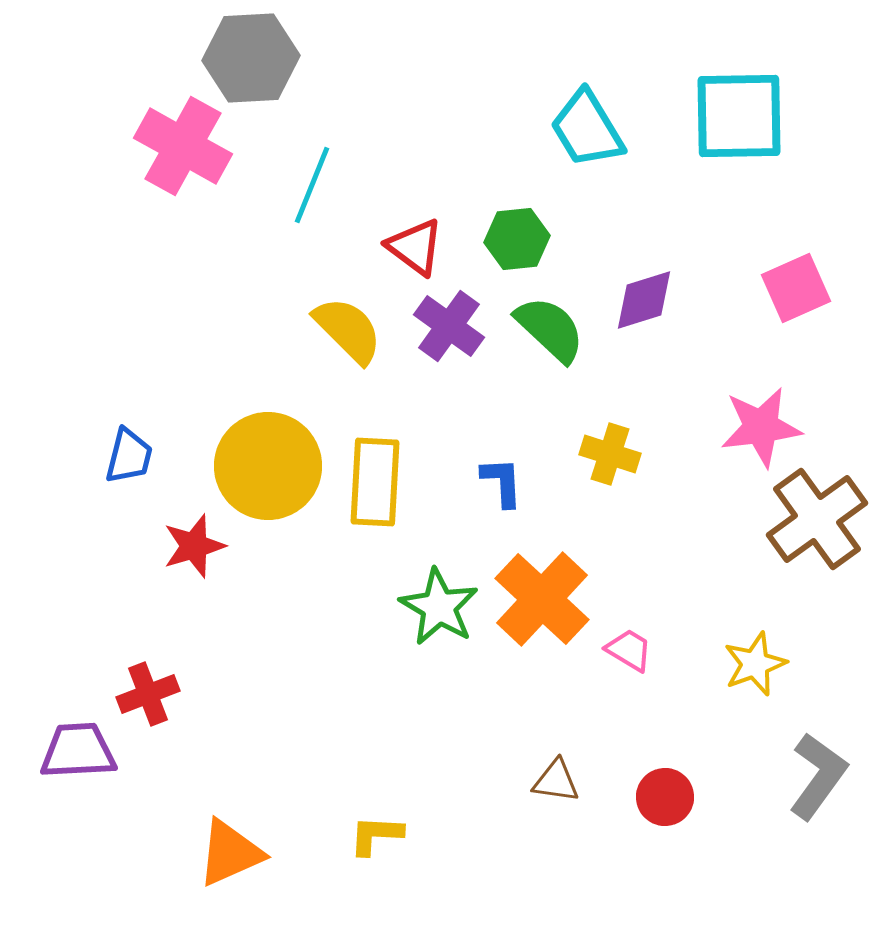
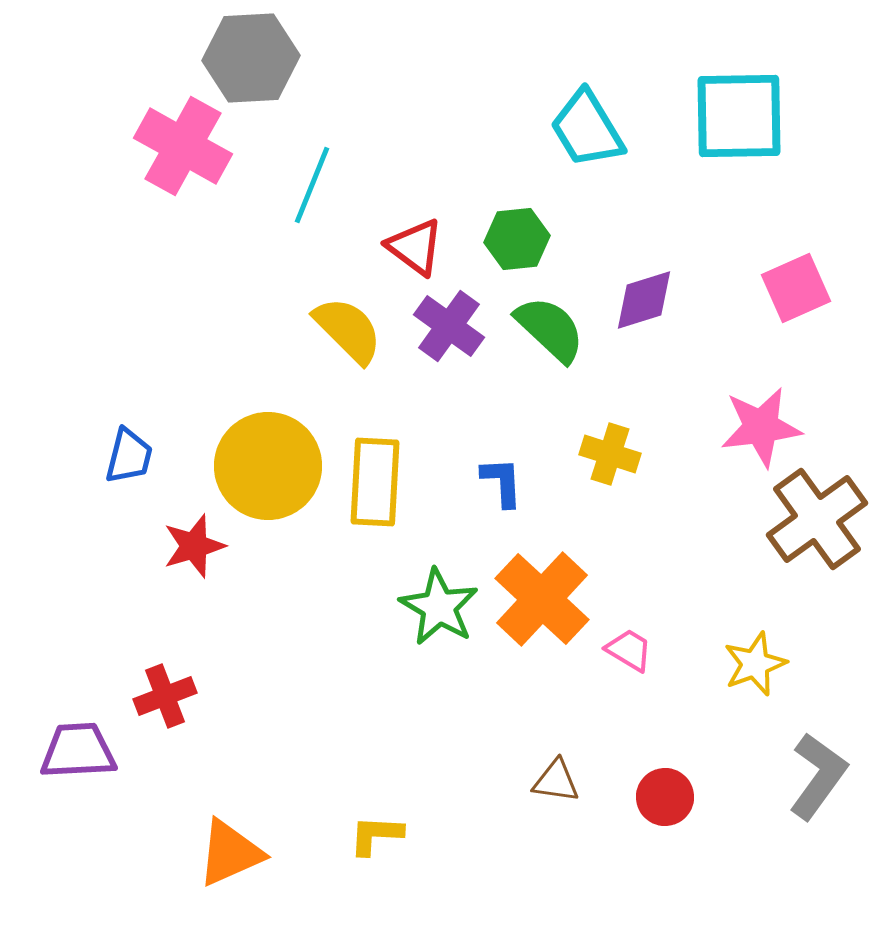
red cross: moved 17 px right, 2 px down
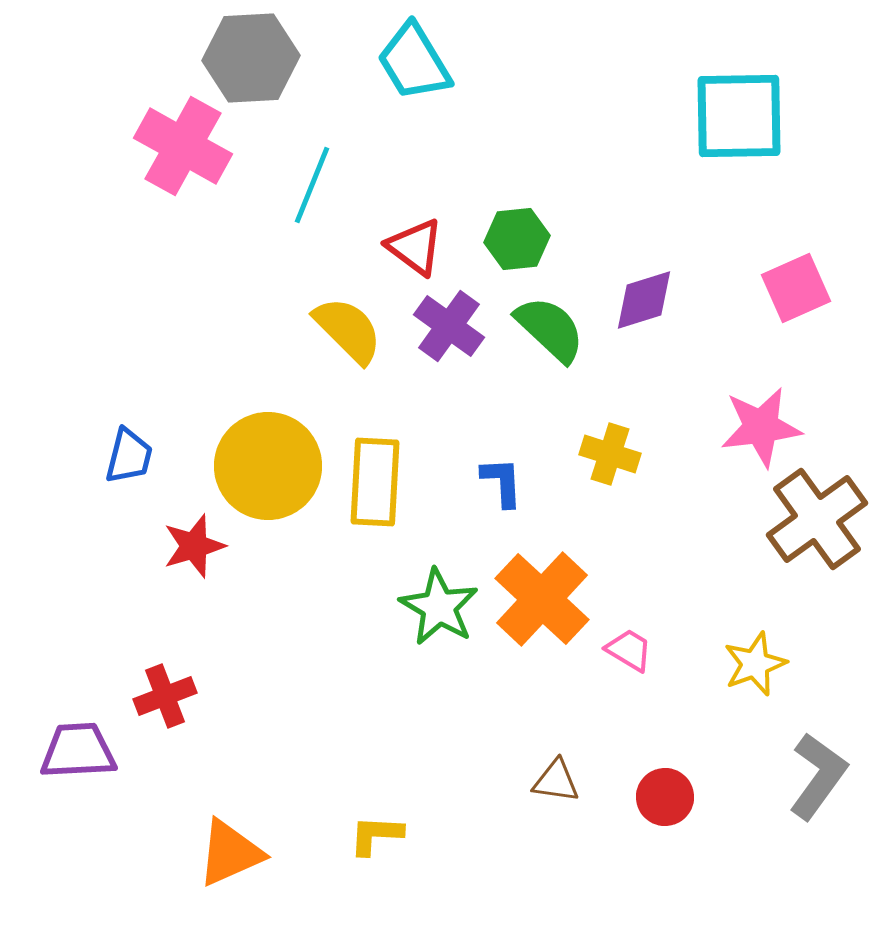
cyan trapezoid: moved 173 px left, 67 px up
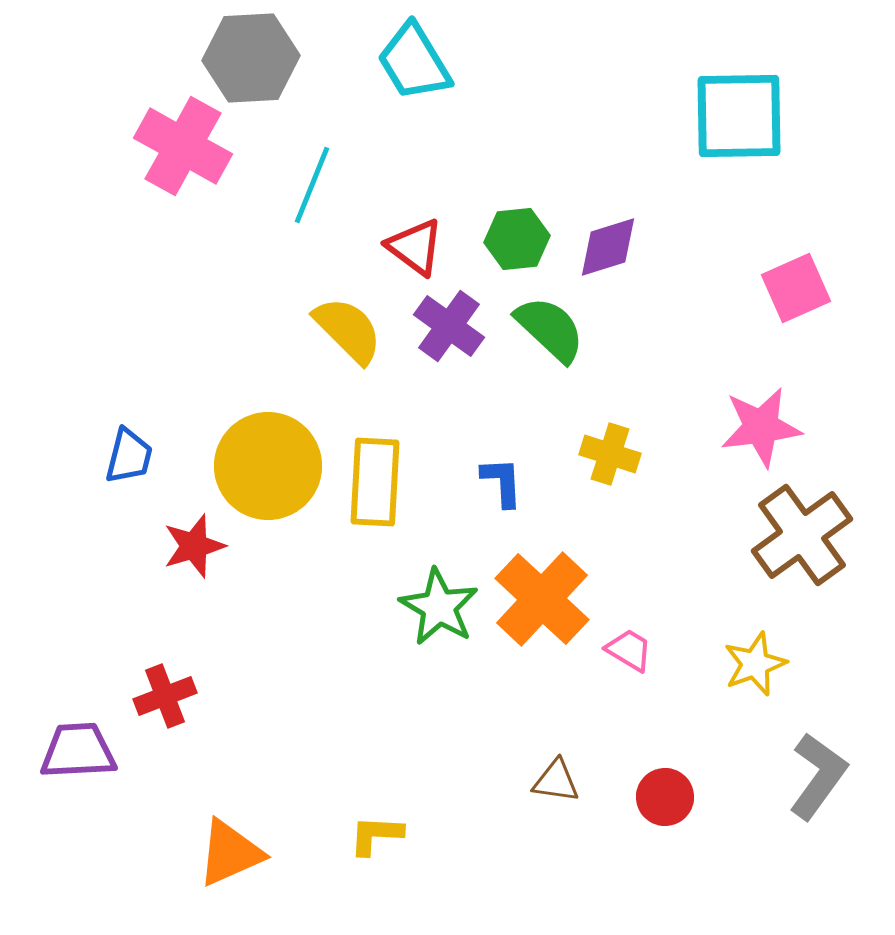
purple diamond: moved 36 px left, 53 px up
brown cross: moved 15 px left, 16 px down
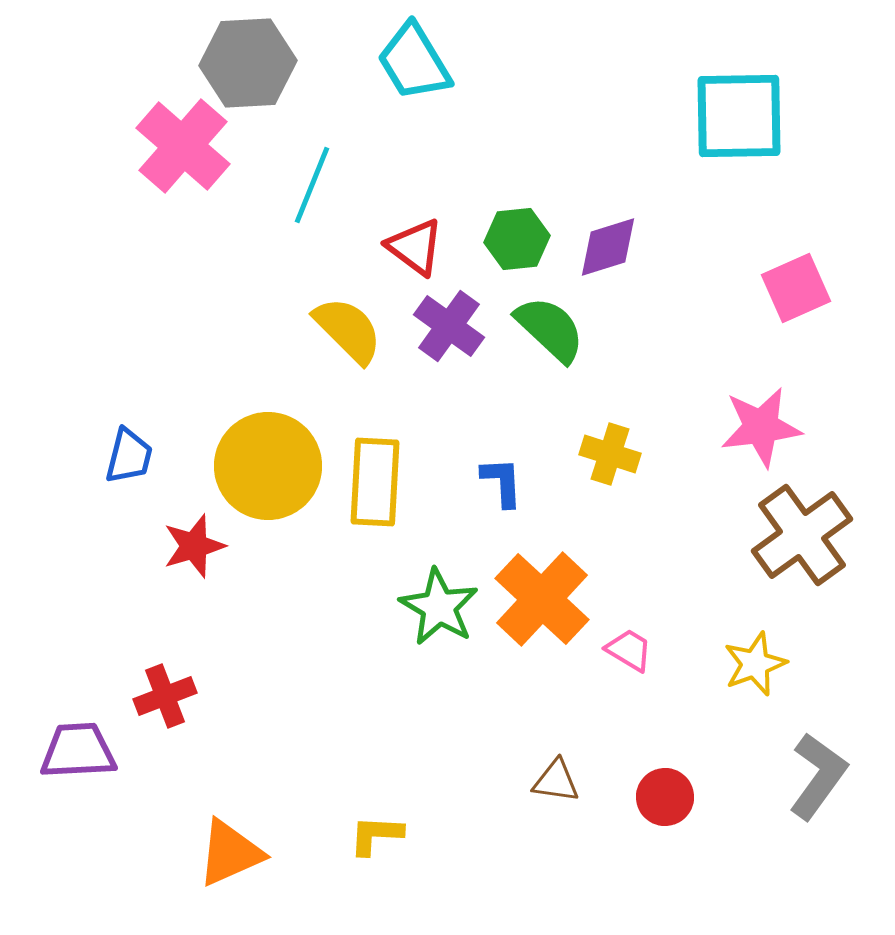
gray hexagon: moved 3 px left, 5 px down
pink cross: rotated 12 degrees clockwise
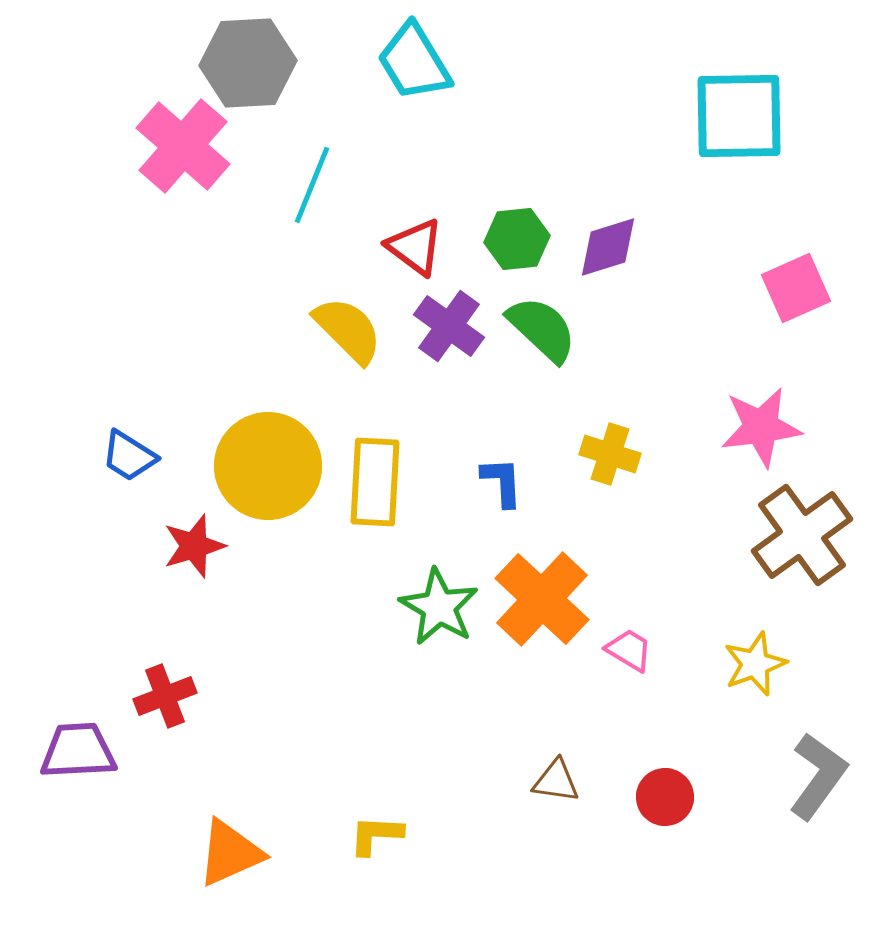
green semicircle: moved 8 px left
blue trapezoid: rotated 108 degrees clockwise
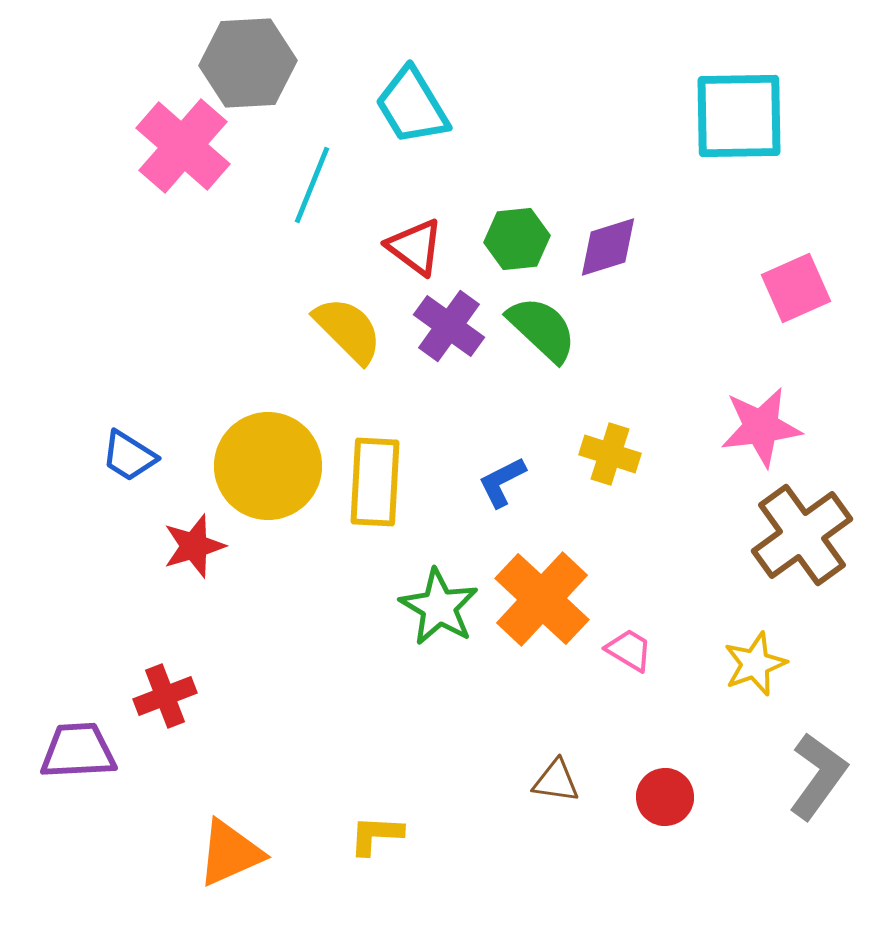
cyan trapezoid: moved 2 px left, 44 px down
blue L-shape: rotated 114 degrees counterclockwise
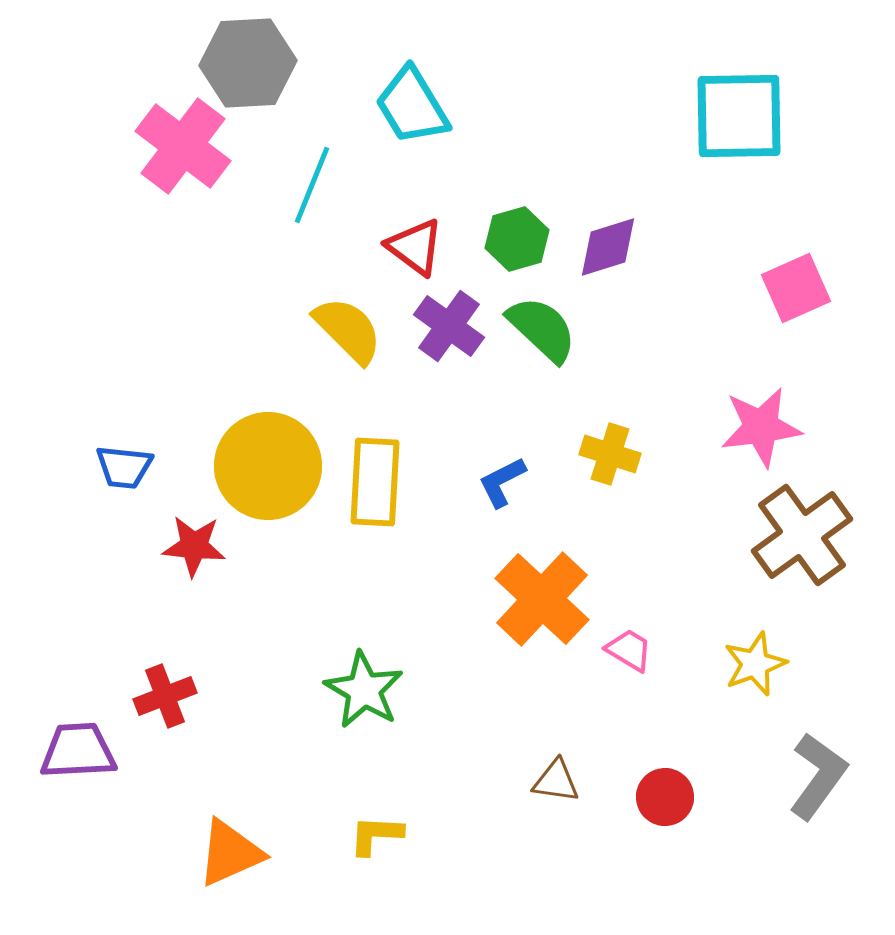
pink cross: rotated 4 degrees counterclockwise
green hexagon: rotated 10 degrees counterclockwise
blue trapezoid: moved 5 px left, 11 px down; rotated 26 degrees counterclockwise
red star: rotated 22 degrees clockwise
green star: moved 75 px left, 83 px down
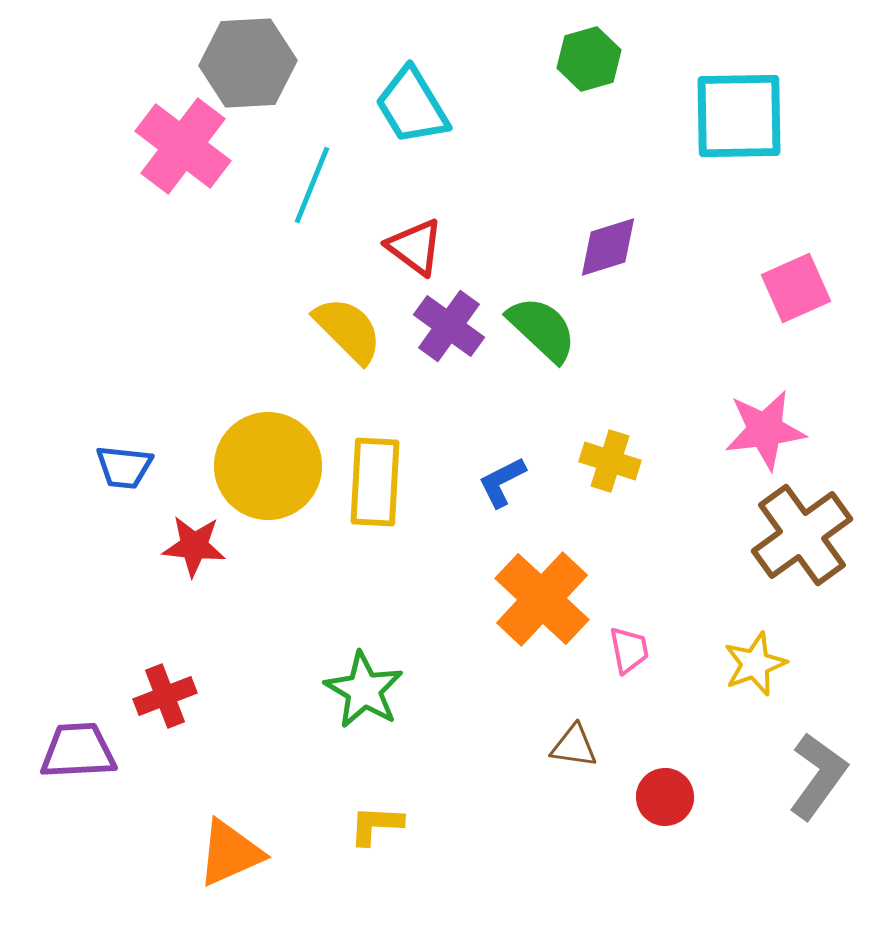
green hexagon: moved 72 px right, 180 px up
pink star: moved 4 px right, 3 px down
yellow cross: moved 7 px down
pink trapezoid: rotated 48 degrees clockwise
brown triangle: moved 18 px right, 35 px up
yellow L-shape: moved 10 px up
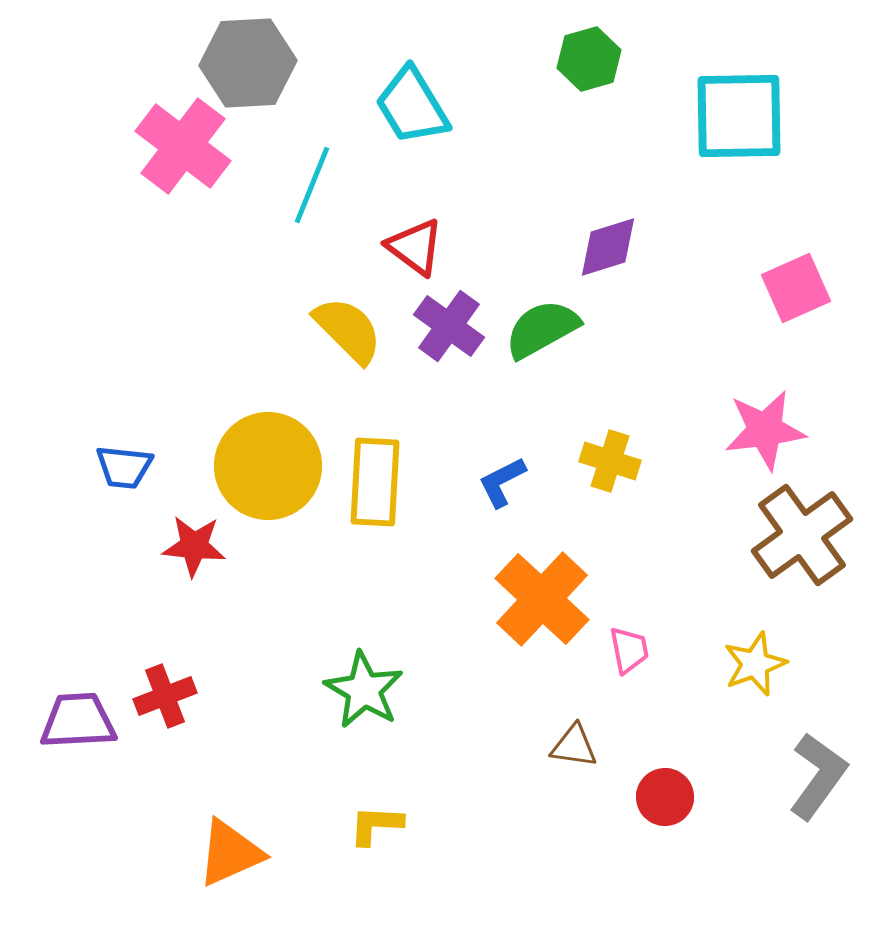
green semicircle: rotated 72 degrees counterclockwise
purple trapezoid: moved 30 px up
